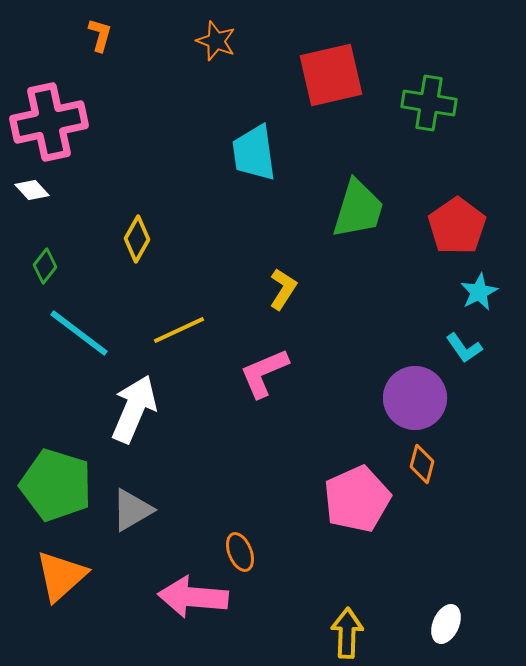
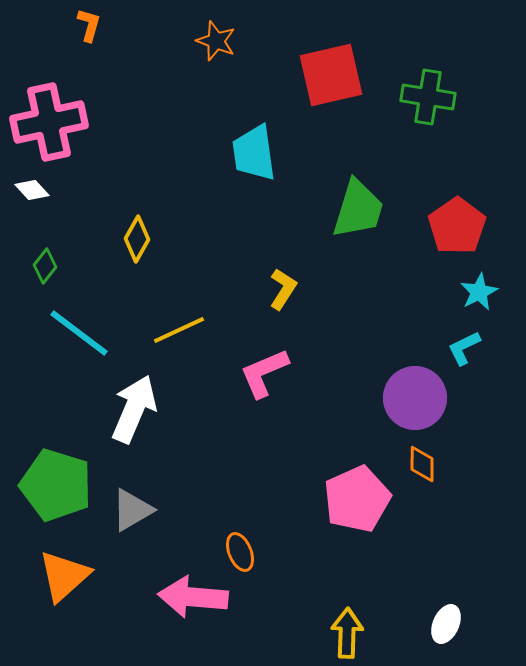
orange L-shape: moved 11 px left, 10 px up
green cross: moved 1 px left, 6 px up
cyan L-shape: rotated 99 degrees clockwise
orange diamond: rotated 15 degrees counterclockwise
orange triangle: moved 3 px right
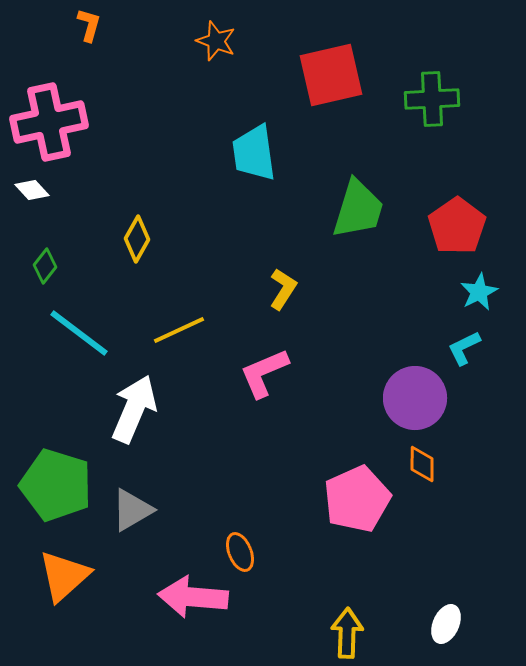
green cross: moved 4 px right, 2 px down; rotated 12 degrees counterclockwise
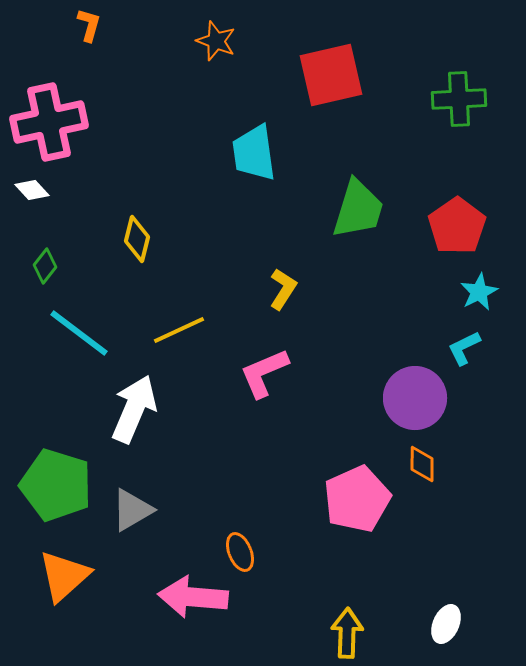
green cross: moved 27 px right
yellow diamond: rotated 15 degrees counterclockwise
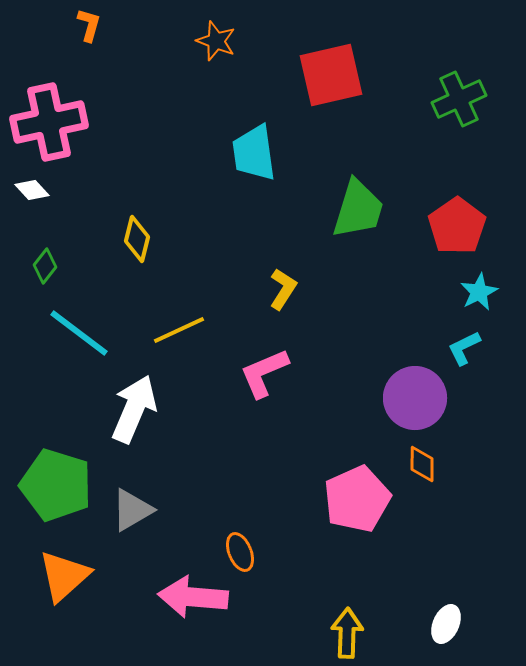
green cross: rotated 22 degrees counterclockwise
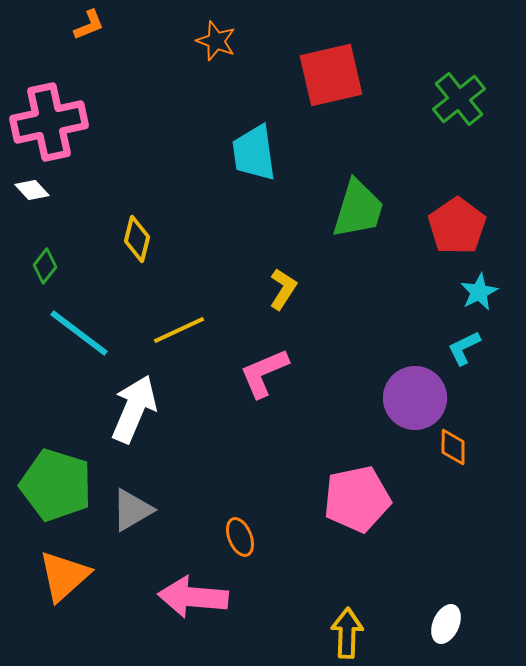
orange L-shape: rotated 52 degrees clockwise
green cross: rotated 14 degrees counterclockwise
orange diamond: moved 31 px right, 17 px up
pink pentagon: rotated 12 degrees clockwise
orange ellipse: moved 15 px up
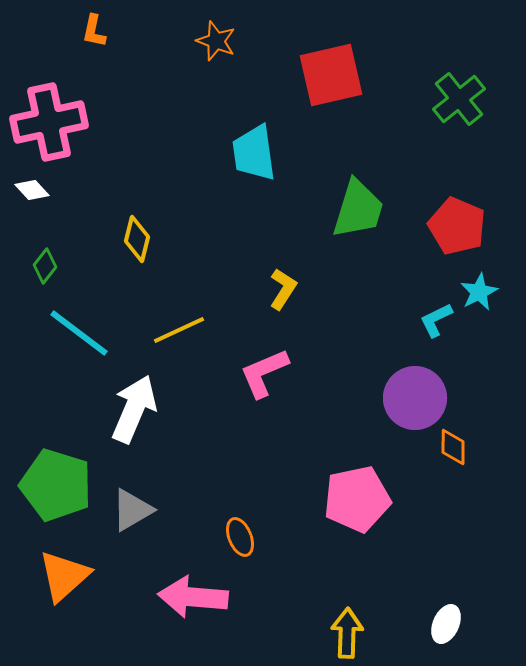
orange L-shape: moved 5 px right, 6 px down; rotated 124 degrees clockwise
red pentagon: rotated 14 degrees counterclockwise
cyan L-shape: moved 28 px left, 28 px up
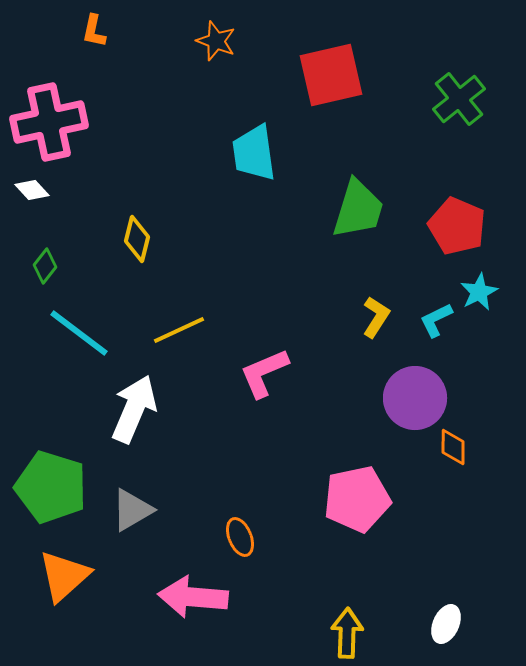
yellow L-shape: moved 93 px right, 28 px down
green pentagon: moved 5 px left, 2 px down
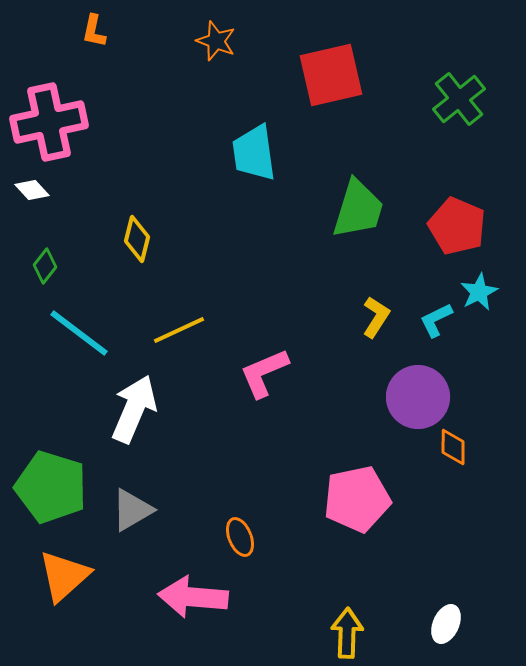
purple circle: moved 3 px right, 1 px up
